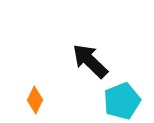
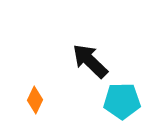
cyan pentagon: rotated 21 degrees clockwise
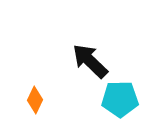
cyan pentagon: moved 2 px left, 2 px up
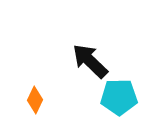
cyan pentagon: moved 1 px left, 2 px up
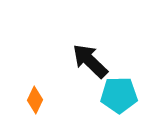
cyan pentagon: moved 2 px up
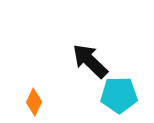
orange diamond: moved 1 px left, 2 px down
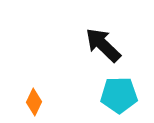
black arrow: moved 13 px right, 16 px up
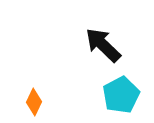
cyan pentagon: moved 2 px right; rotated 27 degrees counterclockwise
